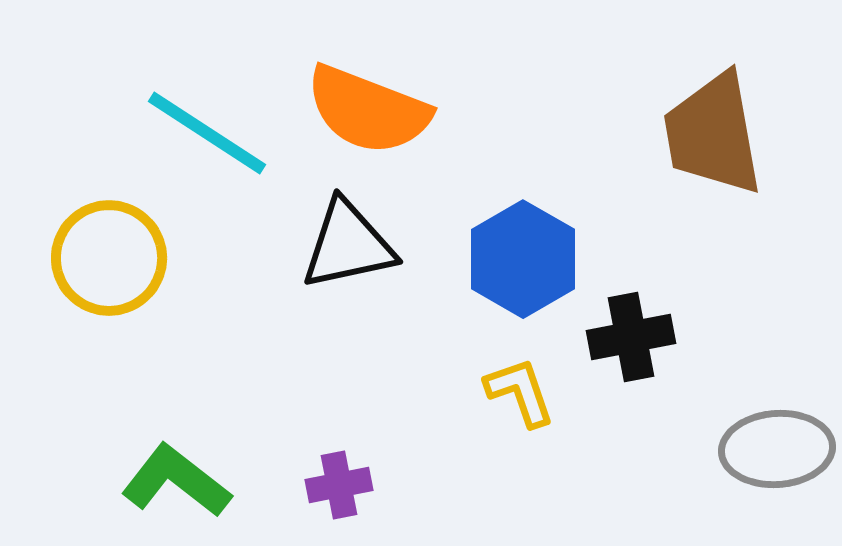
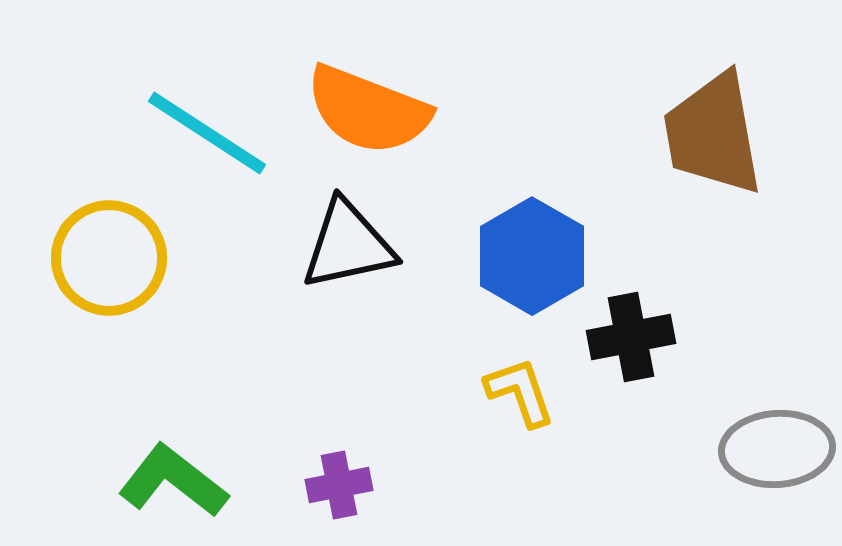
blue hexagon: moved 9 px right, 3 px up
green L-shape: moved 3 px left
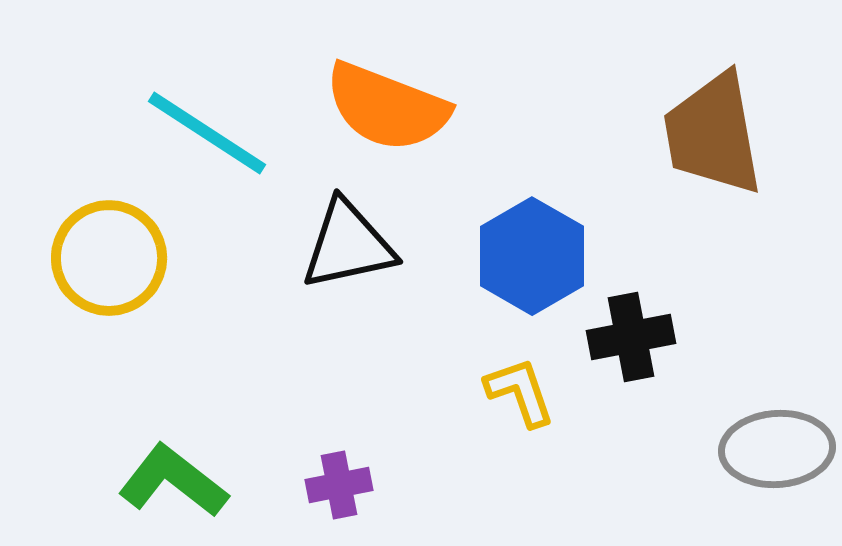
orange semicircle: moved 19 px right, 3 px up
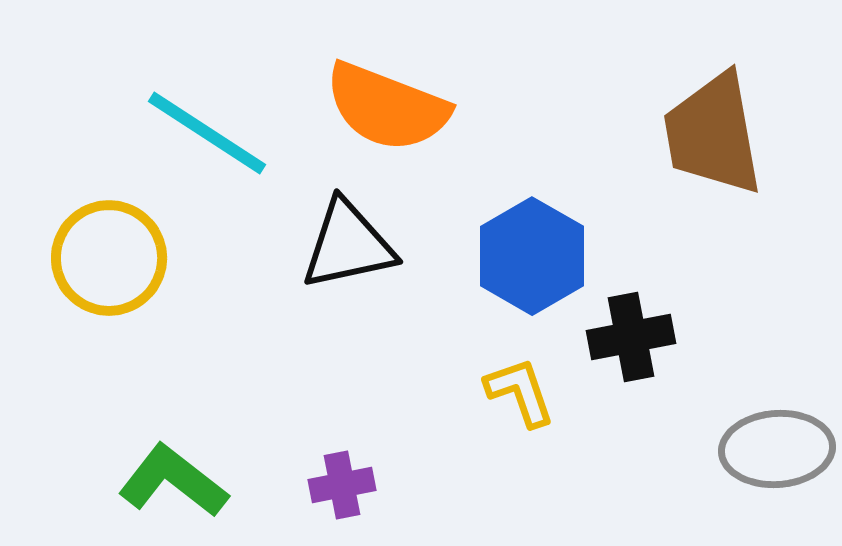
purple cross: moved 3 px right
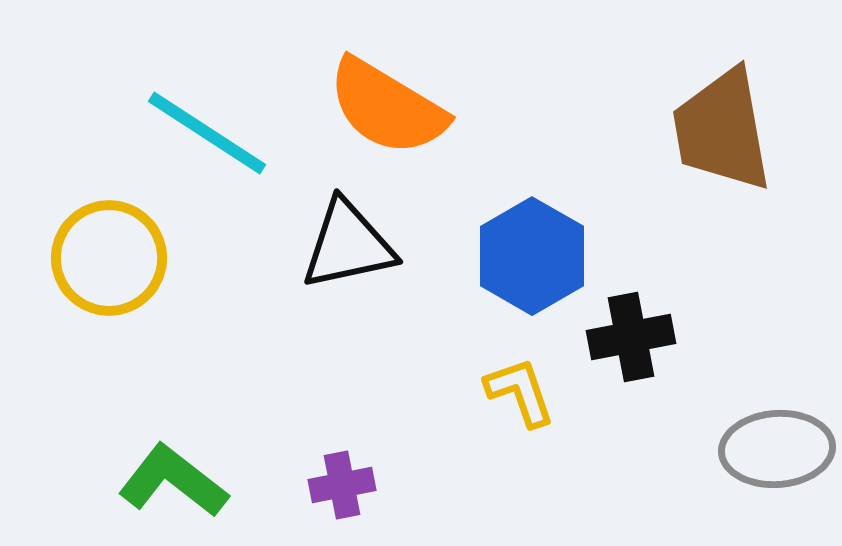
orange semicircle: rotated 10 degrees clockwise
brown trapezoid: moved 9 px right, 4 px up
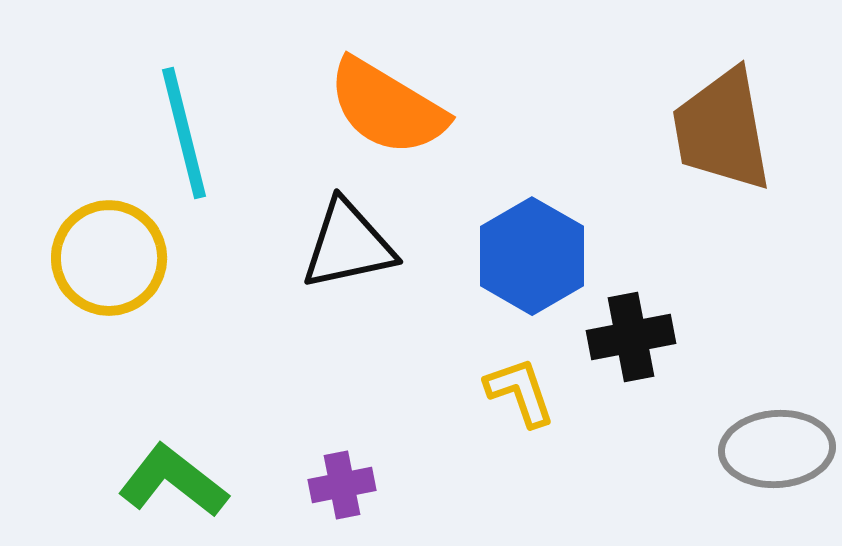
cyan line: moved 23 px left; rotated 43 degrees clockwise
